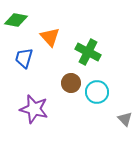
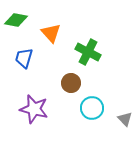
orange triangle: moved 1 px right, 4 px up
cyan circle: moved 5 px left, 16 px down
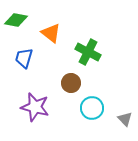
orange triangle: rotated 10 degrees counterclockwise
purple star: moved 1 px right, 2 px up
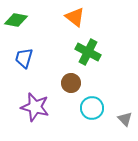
orange triangle: moved 24 px right, 16 px up
